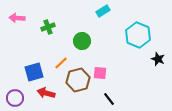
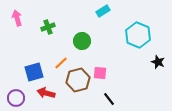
pink arrow: rotated 70 degrees clockwise
black star: moved 3 px down
purple circle: moved 1 px right
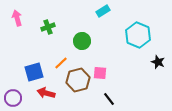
purple circle: moved 3 px left
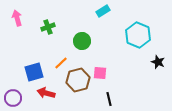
black line: rotated 24 degrees clockwise
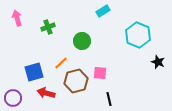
brown hexagon: moved 2 px left, 1 px down
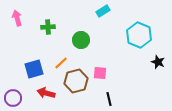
green cross: rotated 16 degrees clockwise
cyan hexagon: moved 1 px right
green circle: moved 1 px left, 1 px up
blue square: moved 3 px up
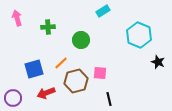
red arrow: rotated 36 degrees counterclockwise
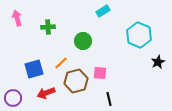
green circle: moved 2 px right, 1 px down
black star: rotated 24 degrees clockwise
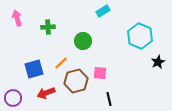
cyan hexagon: moved 1 px right, 1 px down
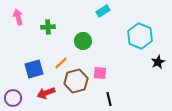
pink arrow: moved 1 px right, 1 px up
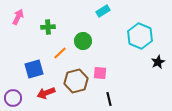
pink arrow: rotated 42 degrees clockwise
orange line: moved 1 px left, 10 px up
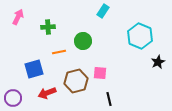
cyan rectangle: rotated 24 degrees counterclockwise
orange line: moved 1 px left, 1 px up; rotated 32 degrees clockwise
red arrow: moved 1 px right
